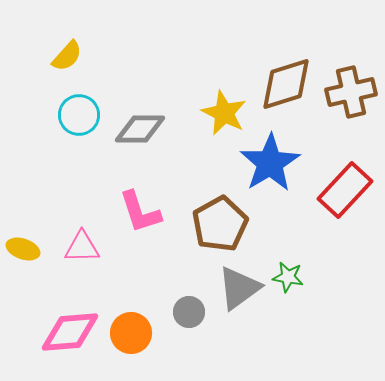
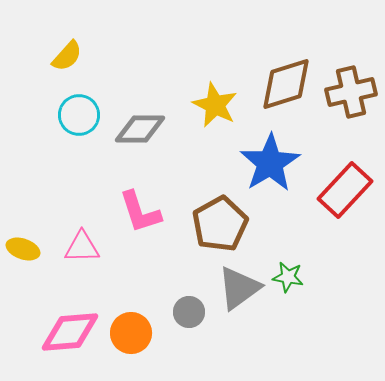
yellow star: moved 9 px left, 8 px up
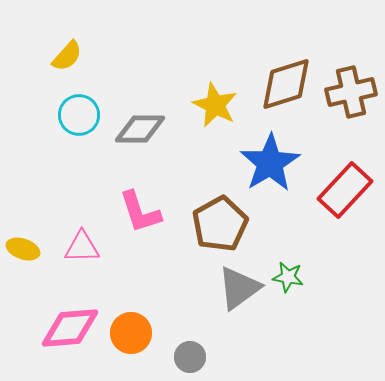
gray circle: moved 1 px right, 45 px down
pink diamond: moved 4 px up
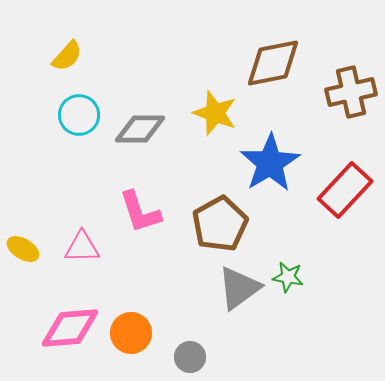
brown diamond: moved 13 px left, 21 px up; rotated 6 degrees clockwise
yellow star: moved 8 px down; rotated 6 degrees counterclockwise
yellow ellipse: rotated 12 degrees clockwise
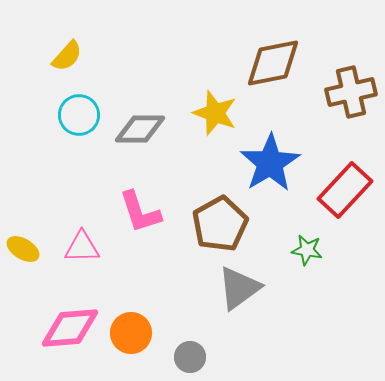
green star: moved 19 px right, 27 px up
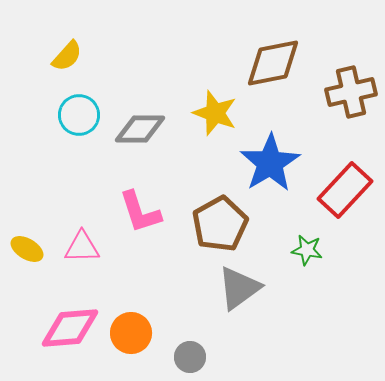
yellow ellipse: moved 4 px right
